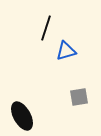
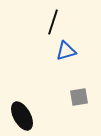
black line: moved 7 px right, 6 px up
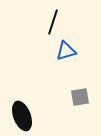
gray square: moved 1 px right
black ellipse: rotated 8 degrees clockwise
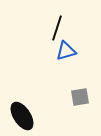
black line: moved 4 px right, 6 px down
black ellipse: rotated 12 degrees counterclockwise
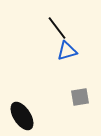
black line: rotated 55 degrees counterclockwise
blue triangle: moved 1 px right
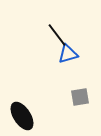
black line: moved 7 px down
blue triangle: moved 1 px right, 3 px down
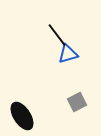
gray square: moved 3 px left, 5 px down; rotated 18 degrees counterclockwise
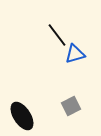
blue triangle: moved 7 px right
gray square: moved 6 px left, 4 px down
